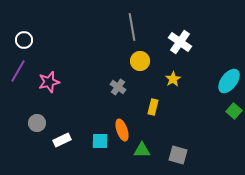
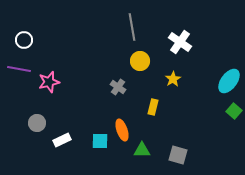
purple line: moved 1 px right, 2 px up; rotated 70 degrees clockwise
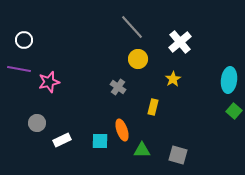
gray line: rotated 32 degrees counterclockwise
white cross: rotated 15 degrees clockwise
yellow circle: moved 2 px left, 2 px up
cyan ellipse: moved 1 px up; rotated 30 degrees counterclockwise
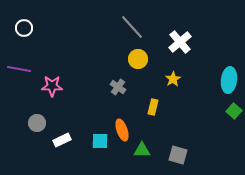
white circle: moved 12 px up
pink star: moved 3 px right, 4 px down; rotated 15 degrees clockwise
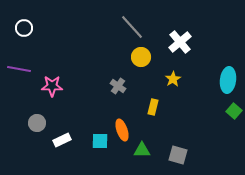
yellow circle: moved 3 px right, 2 px up
cyan ellipse: moved 1 px left
gray cross: moved 1 px up
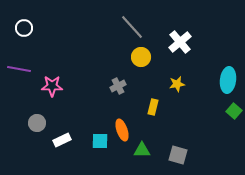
yellow star: moved 4 px right, 5 px down; rotated 21 degrees clockwise
gray cross: rotated 28 degrees clockwise
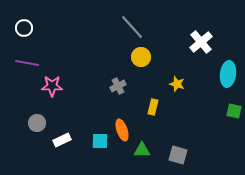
white cross: moved 21 px right
purple line: moved 8 px right, 6 px up
cyan ellipse: moved 6 px up
yellow star: rotated 28 degrees clockwise
green square: rotated 28 degrees counterclockwise
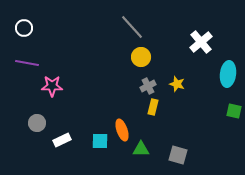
gray cross: moved 30 px right
green triangle: moved 1 px left, 1 px up
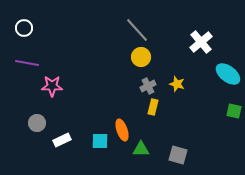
gray line: moved 5 px right, 3 px down
cyan ellipse: rotated 60 degrees counterclockwise
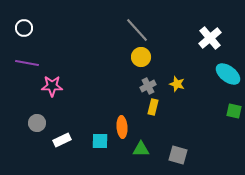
white cross: moved 9 px right, 4 px up
orange ellipse: moved 3 px up; rotated 15 degrees clockwise
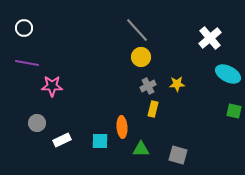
cyan ellipse: rotated 10 degrees counterclockwise
yellow star: rotated 21 degrees counterclockwise
yellow rectangle: moved 2 px down
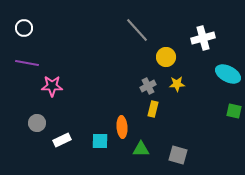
white cross: moved 7 px left; rotated 25 degrees clockwise
yellow circle: moved 25 px right
